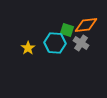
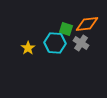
orange diamond: moved 1 px right, 1 px up
green square: moved 1 px left, 1 px up
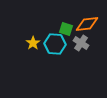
cyan hexagon: moved 1 px down
yellow star: moved 5 px right, 5 px up
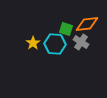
gray cross: moved 1 px up
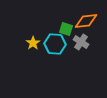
orange diamond: moved 1 px left, 3 px up
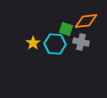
gray cross: rotated 21 degrees counterclockwise
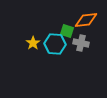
orange diamond: moved 1 px up
green square: moved 1 px right, 2 px down
gray cross: moved 1 px down
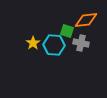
cyan hexagon: moved 1 px left, 1 px down
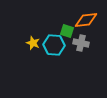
yellow star: rotated 16 degrees counterclockwise
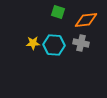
green square: moved 9 px left, 19 px up
yellow star: rotated 24 degrees counterclockwise
